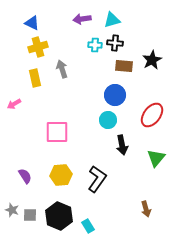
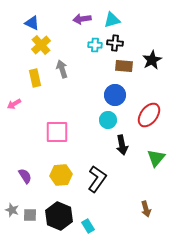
yellow cross: moved 3 px right, 2 px up; rotated 24 degrees counterclockwise
red ellipse: moved 3 px left
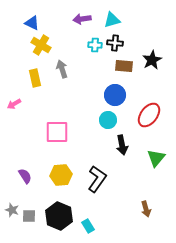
yellow cross: rotated 18 degrees counterclockwise
gray square: moved 1 px left, 1 px down
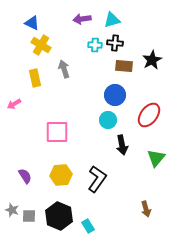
gray arrow: moved 2 px right
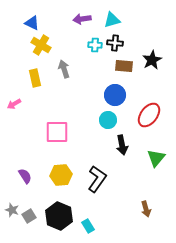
gray square: rotated 32 degrees counterclockwise
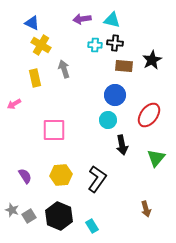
cyan triangle: rotated 30 degrees clockwise
pink square: moved 3 px left, 2 px up
cyan rectangle: moved 4 px right
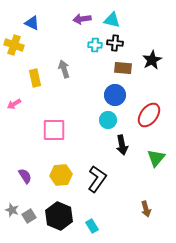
yellow cross: moved 27 px left; rotated 12 degrees counterclockwise
brown rectangle: moved 1 px left, 2 px down
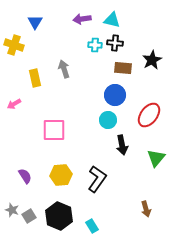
blue triangle: moved 3 px right, 1 px up; rotated 35 degrees clockwise
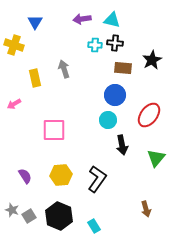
cyan rectangle: moved 2 px right
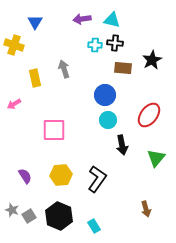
blue circle: moved 10 px left
